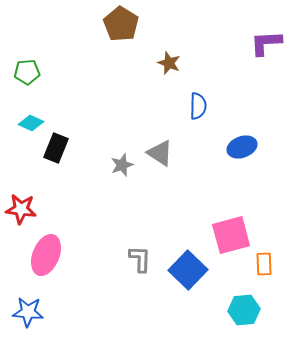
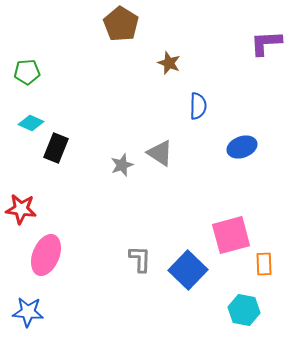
cyan hexagon: rotated 16 degrees clockwise
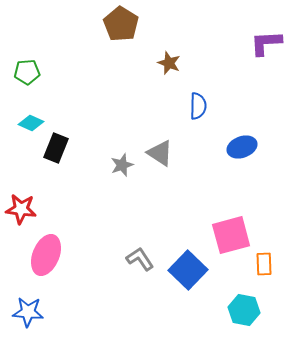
gray L-shape: rotated 36 degrees counterclockwise
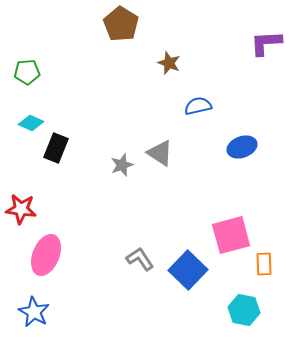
blue semicircle: rotated 104 degrees counterclockwise
blue star: moved 6 px right; rotated 24 degrees clockwise
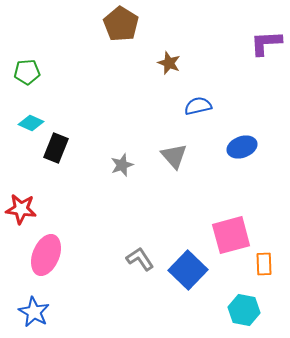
gray triangle: moved 14 px right, 3 px down; rotated 16 degrees clockwise
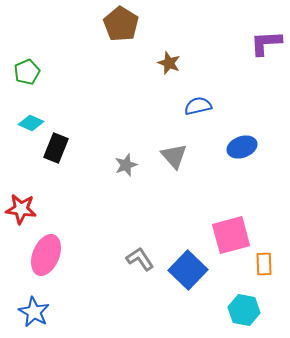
green pentagon: rotated 20 degrees counterclockwise
gray star: moved 4 px right
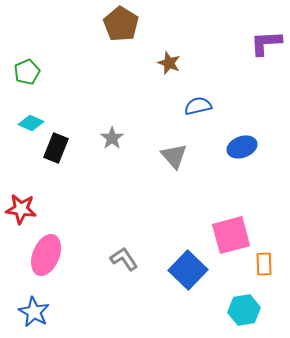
gray star: moved 14 px left, 27 px up; rotated 15 degrees counterclockwise
gray L-shape: moved 16 px left
cyan hexagon: rotated 20 degrees counterclockwise
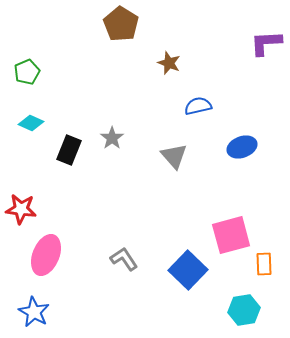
black rectangle: moved 13 px right, 2 px down
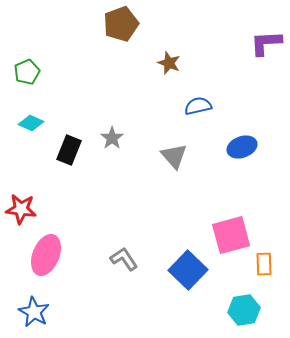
brown pentagon: rotated 20 degrees clockwise
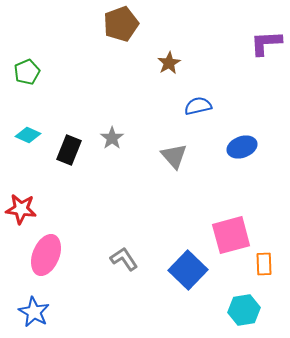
brown star: rotated 20 degrees clockwise
cyan diamond: moved 3 px left, 12 px down
